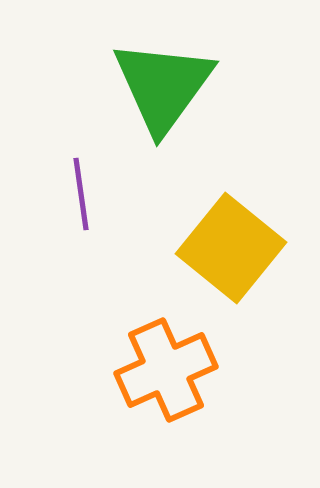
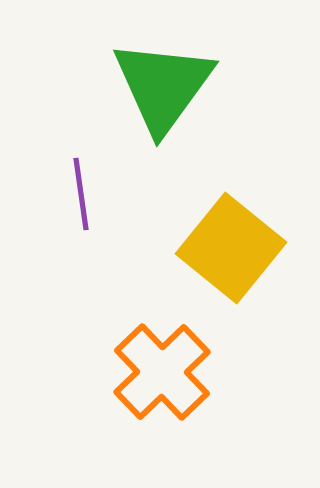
orange cross: moved 4 px left, 2 px down; rotated 20 degrees counterclockwise
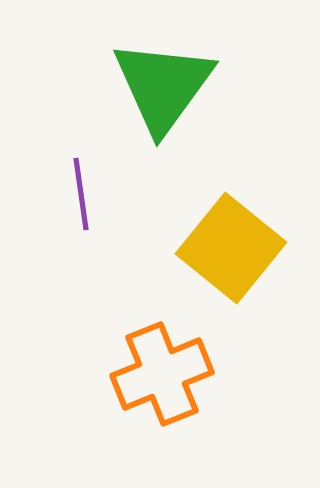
orange cross: moved 2 px down; rotated 22 degrees clockwise
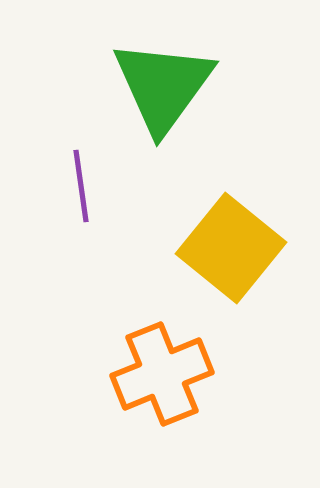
purple line: moved 8 px up
